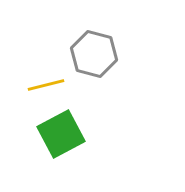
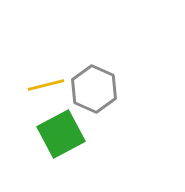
gray hexagon: moved 35 px down; rotated 9 degrees clockwise
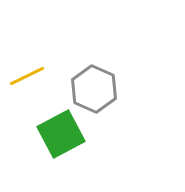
yellow line: moved 19 px left, 9 px up; rotated 12 degrees counterclockwise
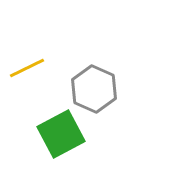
yellow line: moved 8 px up
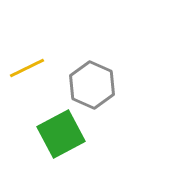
gray hexagon: moved 2 px left, 4 px up
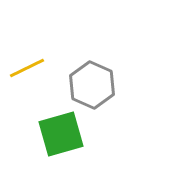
green square: rotated 12 degrees clockwise
